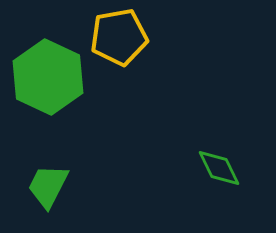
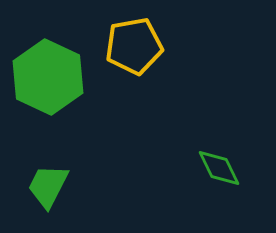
yellow pentagon: moved 15 px right, 9 px down
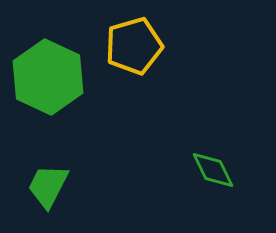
yellow pentagon: rotated 6 degrees counterclockwise
green diamond: moved 6 px left, 2 px down
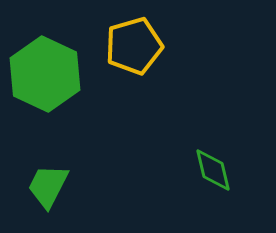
green hexagon: moved 3 px left, 3 px up
green diamond: rotated 12 degrees clockwise
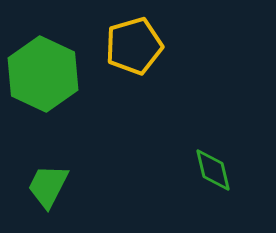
green hexagon: moved 2 px left
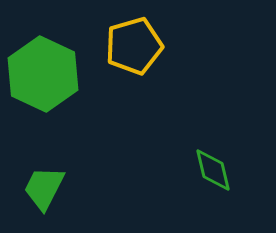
green trapezoid: moved 4 px left, 2 px down
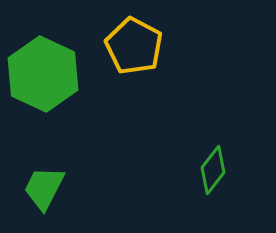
yellow pentagon: rotated 28 degrees counterclockwise
green diamond: rotated 51 degrees clockwise
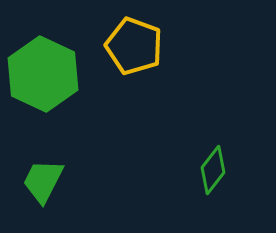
yellow pentagon: rotated 8 degrees counterclockwise
green trapezoid: moved 1 px left, 7 px up
